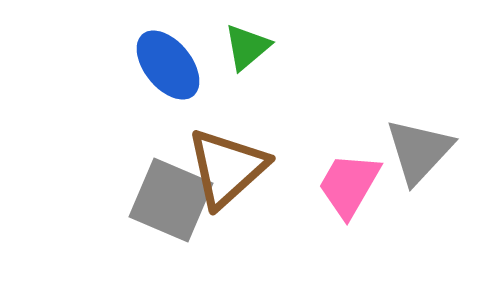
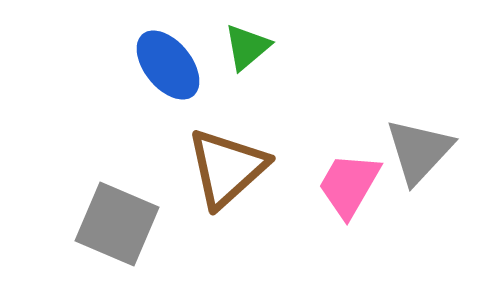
gray square: moved 54 px left, 24 px down
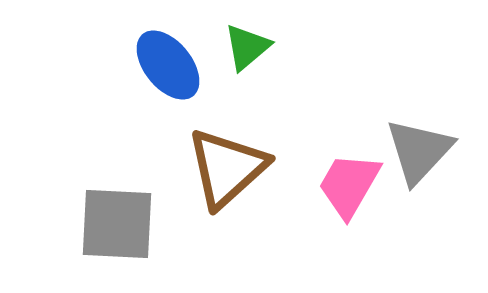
gray square: rotated 20 degrees counterclockwise
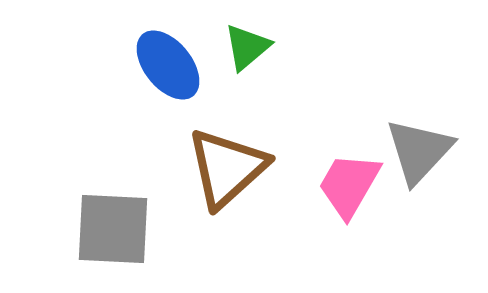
gray square: moved 4 px left, 5 px down
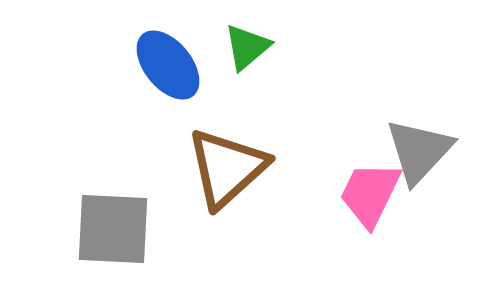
pink trapezoid: moved 21 px right, 9 px down; rotated 4 degrees counterclockwise
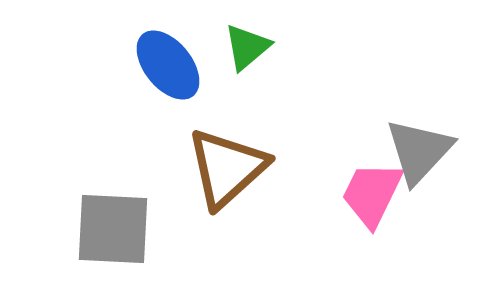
pink trapezoid: moved 2 px right
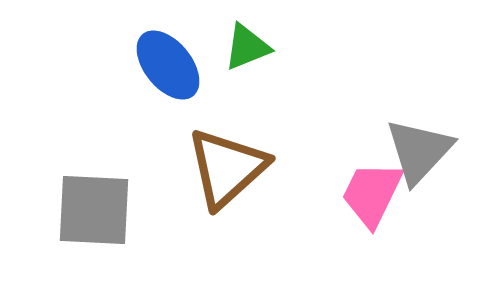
green triangle: rotated 18 degrees clockwise
gray square: moved 19 px left, 19 px up
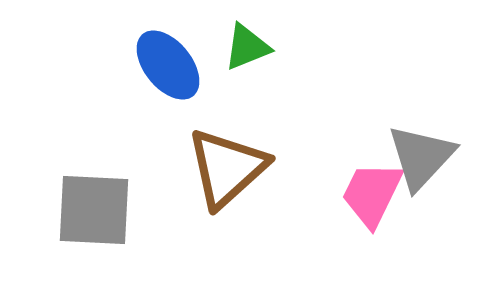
gray triangle: moved 2 px right, 6 px down
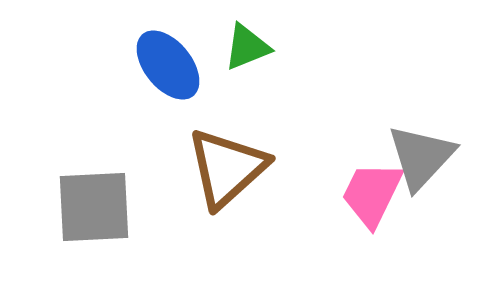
gray square: moved 3 px up; rotated 6 degrees counterclockwise
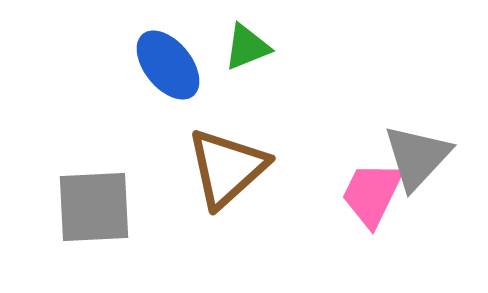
gray triangle: moved 4 px left
